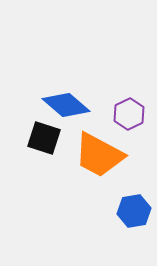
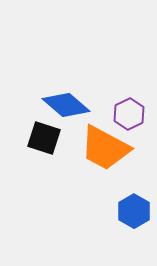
orange trapezoid: moved 6 px right, 7 px up
blue hexagon: rotated 20 degrees counterclockwise
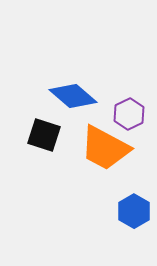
blue diamond: moved 7 px right, 9 px up
black square: moved 3 px up
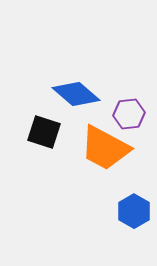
blue diamond: moved 3 px right, 2 px up
purple hexagon: rotated 20 degrees clockwise
black square: moved 3 px up
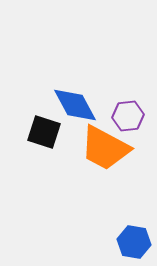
blue diamond: moved 1 px left, 11 px down; rotated 21 degrees clockwise
purple hexagon: moved 1 px left, 2 px down
blue hexagon: moved 31 px down; rotated 20 degrees counterclockwise
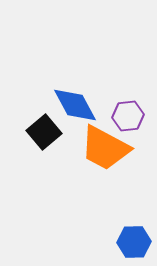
black square: rotated 32 degrees clockwise
blue hexagon: rotated 12 degrees counterclockwise
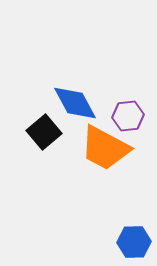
blue diamond: moved 2 px up
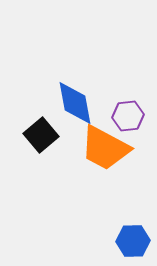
blue diamond: rotated 18 degrees clockwise
black square: moved 3 px left, 3 px down
blue hexagon: moved 1 px left, 1 px up
